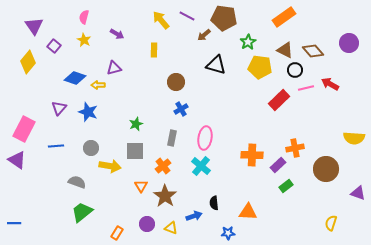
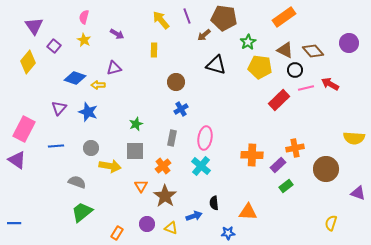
purple line at (187, 16): rotated 42 degrees clockwise
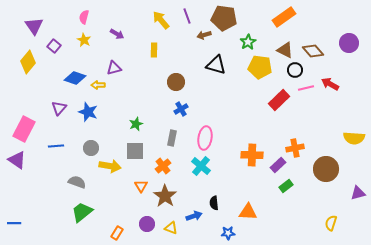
brown arrow at (204, 35): rotated 24 degrees clockwise
purple triangle at (358, 193): rotated 35 degrees counterclockwise
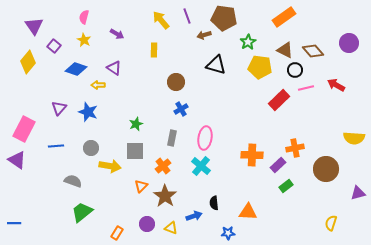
purple triangle at (114, 68): rotated 49 degrees clockwise
blue diamond at (75, 78): moved 1 px right, 9 px up
red arrow at (330, 84): moved 6 px right, 1 px down
gray semicircle at (77, 182): moved 4 px left, 1 px up
orange triangle at (141, 186): rotated 16 degrees clockwise
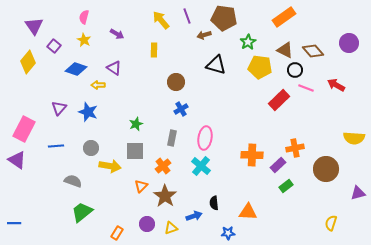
pink line at (306, 88): rotated 35 degrees clockwise
yellow triangle at (171, 228): rotated 40 degrees counterclockwise
